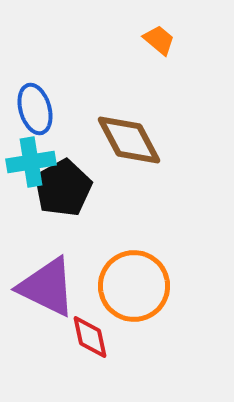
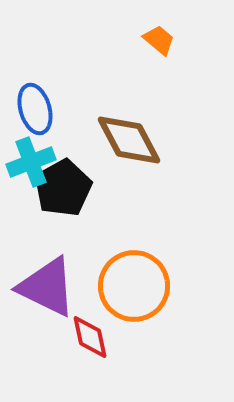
cyan cross: rotated 12 degrees counterclockwise
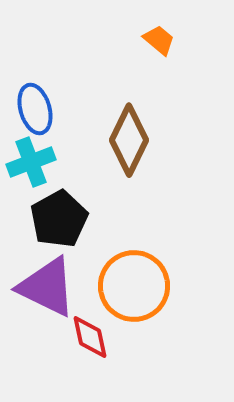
brown diamond: rotated 54 degrees clockwise
black pentagon: moved 4 px left, 31 px down
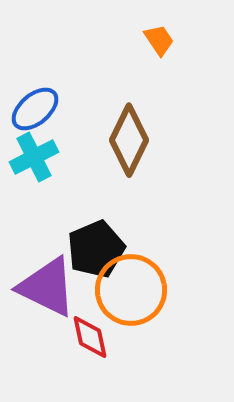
orange trapezoid: rotated 16 degrees clockwise
blue ellipse: rotated 66 degrees clockwise
cyan cross: moved 3 px right, 5 px up; rotated 6 degrees counterclockwise
black pentagon: moved 37 px right, 30 px down; rotated 6 degrees clockwise
orange circle: moved 3 px left, 4 px down
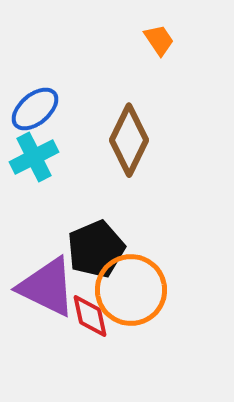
red diamond: moved 21 px up
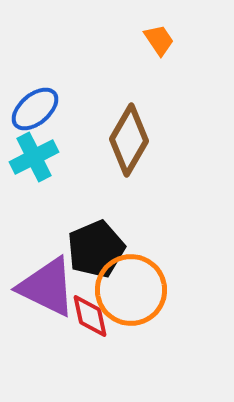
brown diamond: rotated 4 degrees clockwise
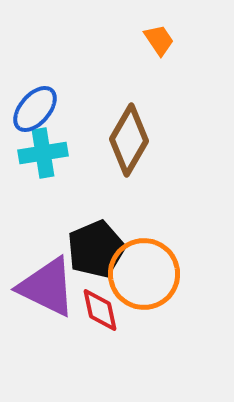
blue ellipse: rotated 9 degrees counterclockwise
cyan cross: moved 9 px right, 4 px up; rotated 18 degrees clockwise
orange circle: moved 13 px right, 16 px up
red diamond: moved 10 px right, 6 px up
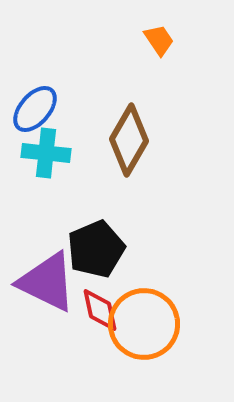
cyan cross: moved 3 px right; rotated 15 degrees clockwise
orange circle: moved 50 px down
purple triangle: moved 5 px up
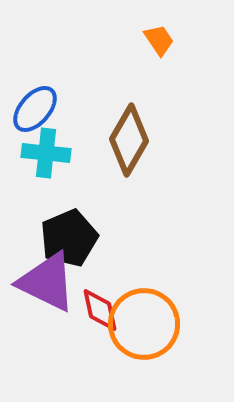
black pentagon: moved 27 px left, 11 px up
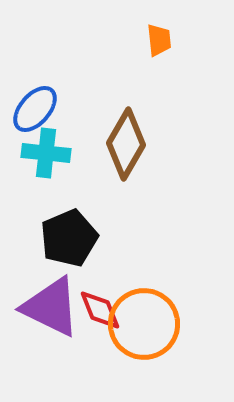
orange trapezoid: rotated 28 degrees clockwise
brown diamond: moved 3 px left, 4 px down
purple triangle: moved 4 px right, 25 px down
red diamond: rotated 9 degrees counterclockwise
